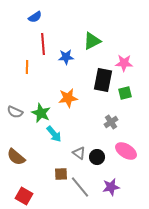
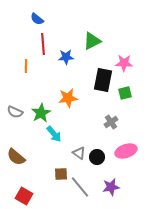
blue semicircle: moved 2 px right, 2 px down; rotated 72 degrees clockwise
orange line: moved 1 px left, 1 px up
green star: rotated 18 degrees clockwise
pink ellipse: rotated 50 degrees counterclockwise
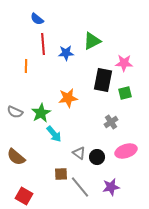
blue star: moved 4 px up
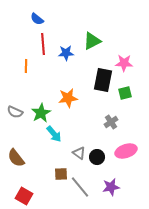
brown semicircle: moved 1 px down; rotated 12 degrees clockwise
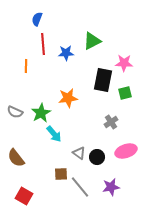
blue semicircle: rotated 72 degrees clockwise
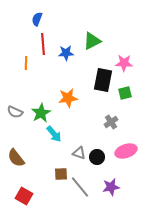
orange line: moved 3 px up
gray triangle: rotated 16 degrees counterclockwise
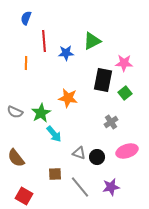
blue semicircle: moved 11 px left, 1 px up
red line: moved 1 px right, 3 px up
green square: rotated 24 degrees counterclockwise
orange star: rotated 18 degrees clockwise
pink ellipse: moved 1 px right
brown square: moved 6 px left
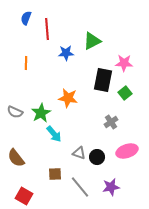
red line: moved 3 px right, 12 px up
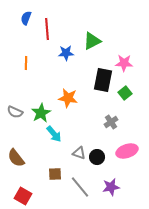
red square: moved 1 px left
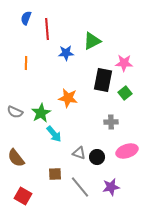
gray cross: rotated 32 degrees clockwise
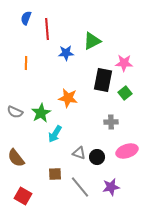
cyan arrow: moved 1 px right; rotated 72 degrees clockwise
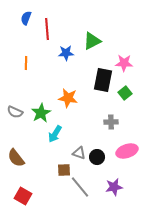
brown square: moved 9 px right, 4 px up
purple star: moved 3 px right
